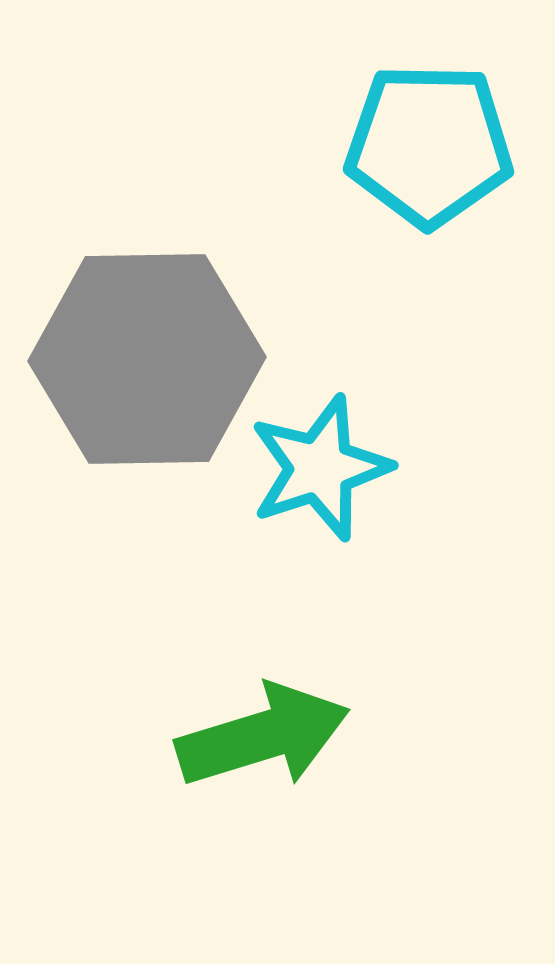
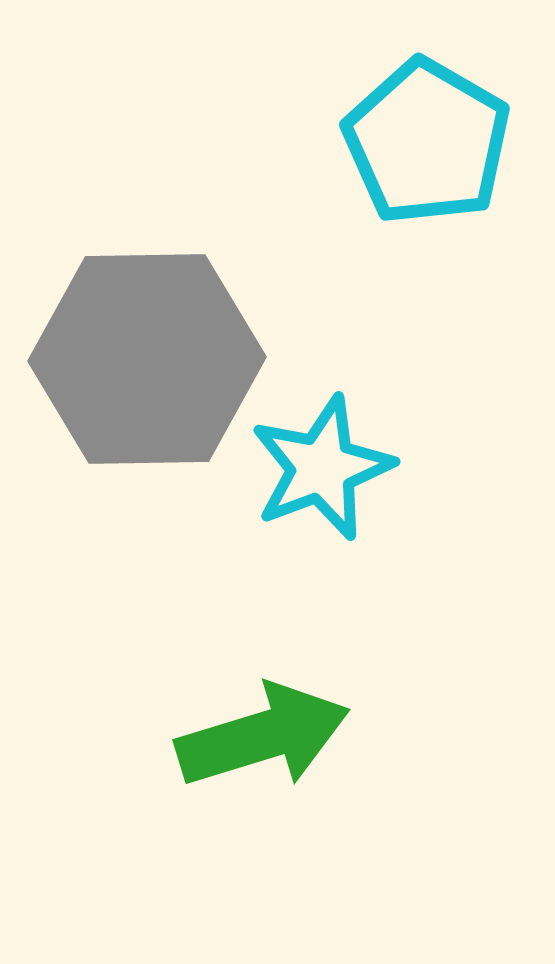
cyan pentagon: moved 2 px left, 3 px up; rotated 29 degrees clockwise
cyan star: moved 2 px right; rotated 3 degrees counterclockwise
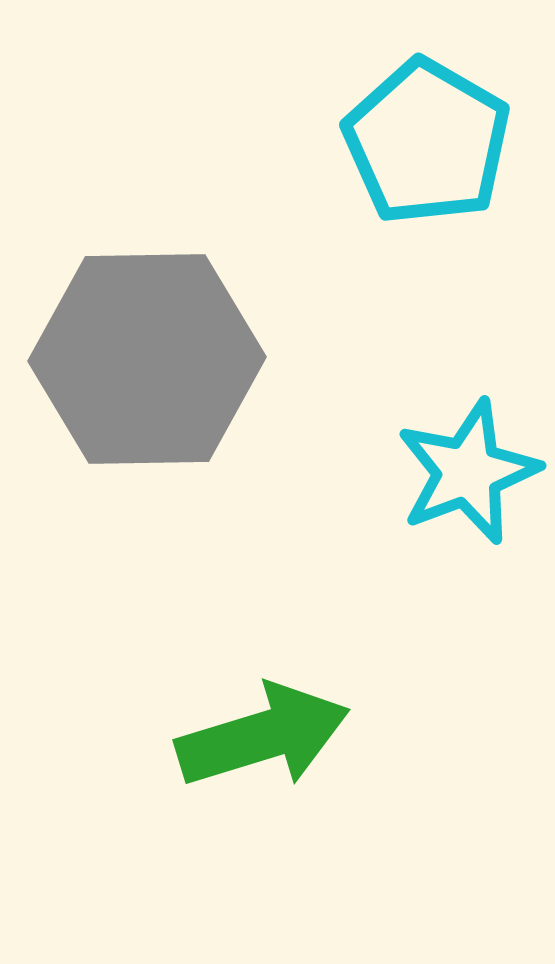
cyan star: moved 146 px right, 4 px down
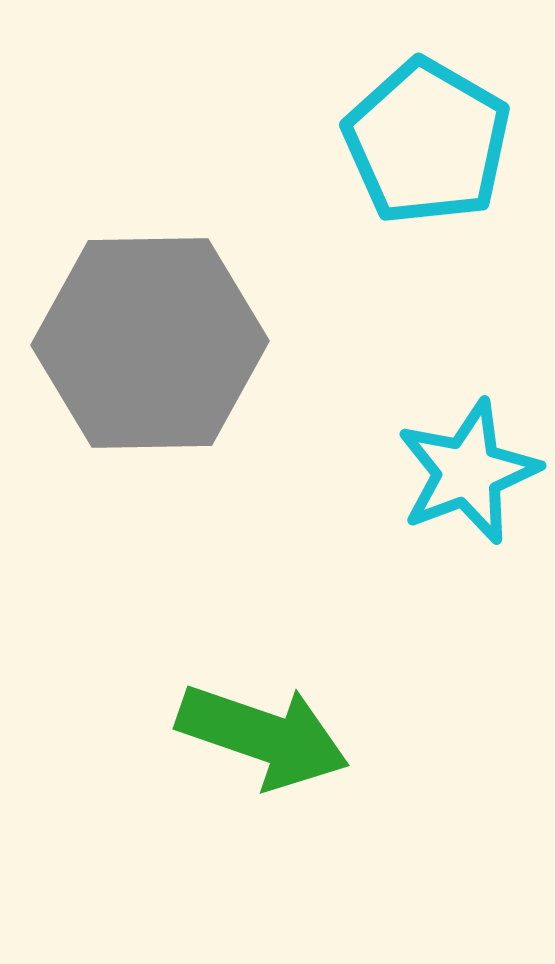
gray hexagon: moved 3 px right, 16 px up
green arrow: rotated 36 degrees clockwise
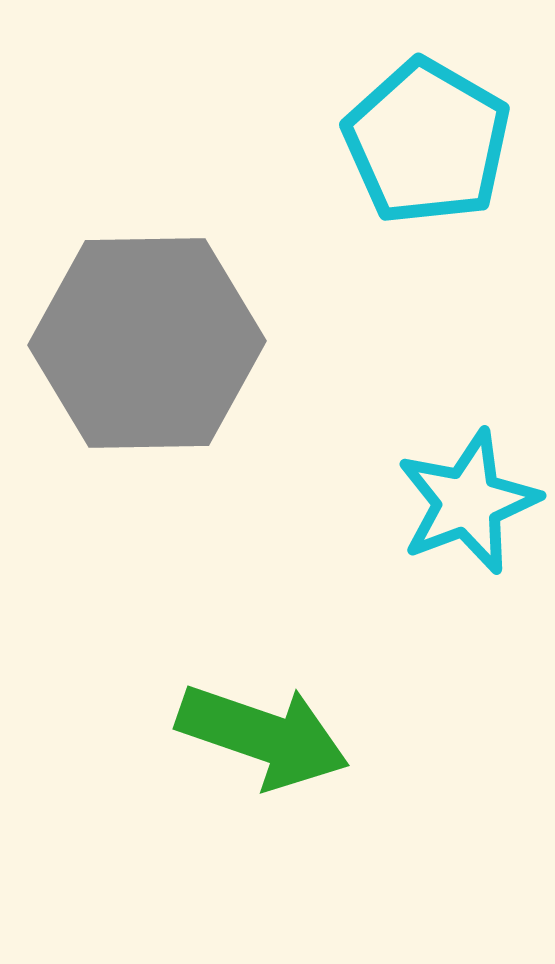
gray hexagon: moved 3 px left
cyan star: moved 30 px down
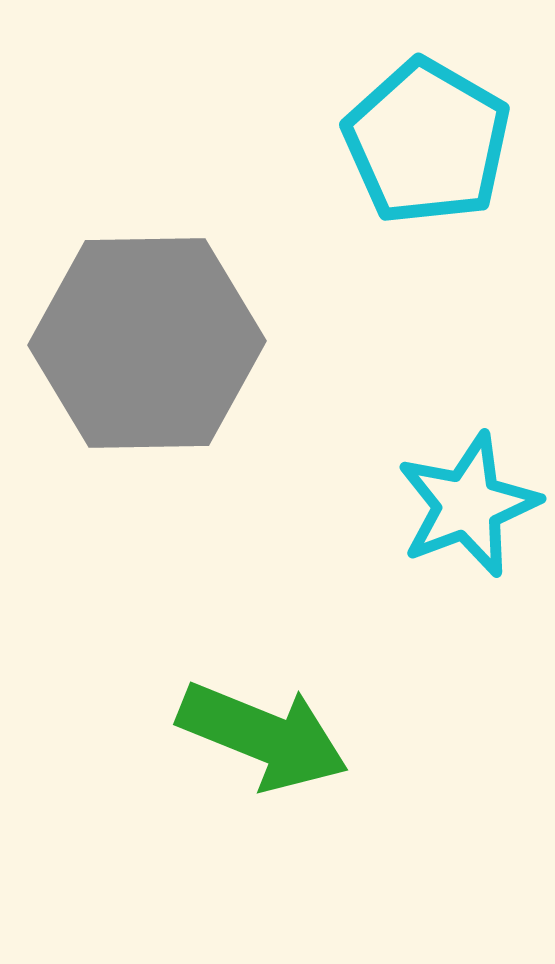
cyan star: moved 3 px down
green arrow: rotated 3 degrees clockwise
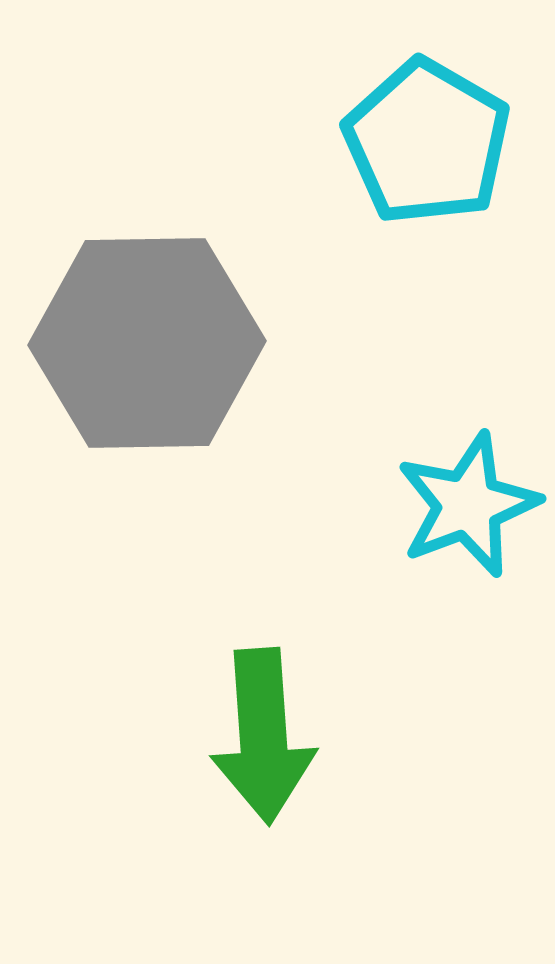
green arrow: rotated 64 degrees clockwise
